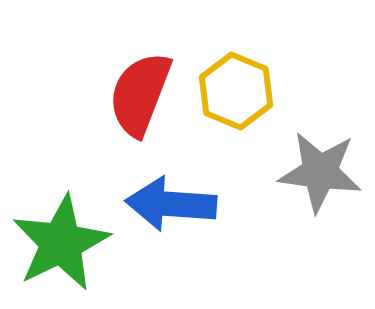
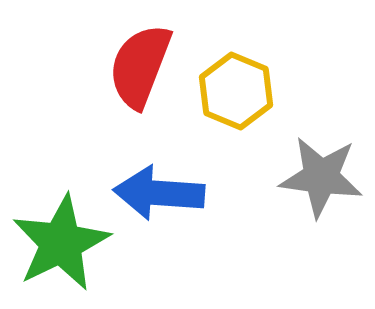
red semicircle: moved 28 px up
gray star: moved 1 px right, 5 px down
blue arrow: moved 12 px left, 11 px up
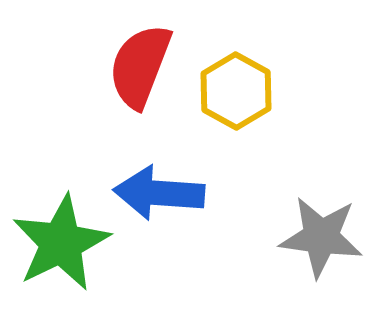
yellow hexagon: rotated 6 degrees clockwise
gray star: moved 60 px down
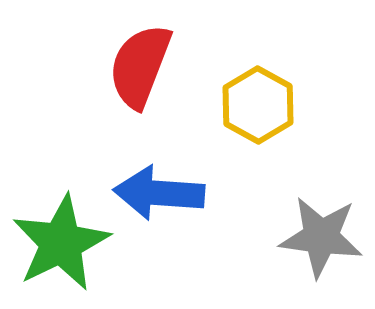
yellow hexagon: moved 22 px right, 14 px down
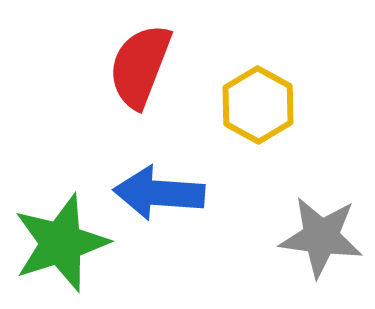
green star: rotated 8 degrees clockwise
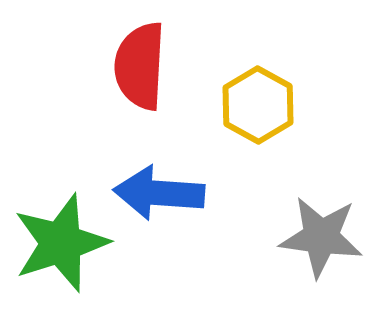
red semicircle: rotated 18 degrees counterclockwise
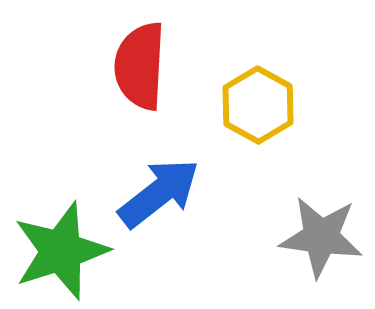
blue arrow: rotated 138 degrees clockwise
green star: moved 8 px down
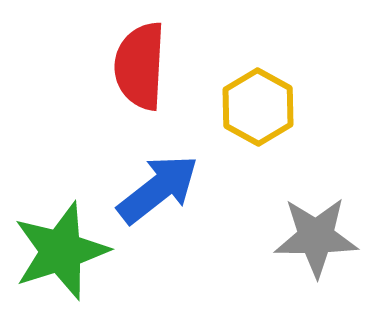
yellow hexagon: moved 2 px down
blue arrow: moved 1 px left, 4 px up
gray star: moved 5 px left; rotated 8 degrees counterclockwise
